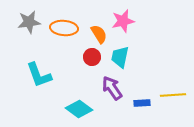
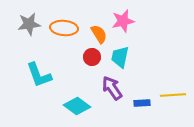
gray star: moved 2 px down
cyan diamond: moved 2 px left, 3 px up
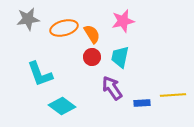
gray star: moved 1 px left, 5 px up
orange ellipse: rotated 20 degrees counterclockwise
orange semicircle: moved 7 px left
cyan L-shape: moved 1 px right, 1 px up
cyan diamond: moved 15 px left
